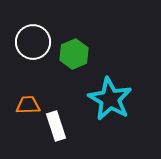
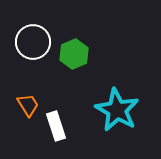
cyan star: moved 7 px right, 11 px down
orange trapezoid: rotated 60 degrees clockwise
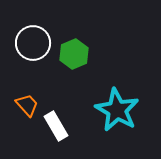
white circle: moved 1 px down
orange trapezoid: moved 1 px left; rotated 10 degrees counterclockwise
white rectangle: rotated 12 degrees counterclockwise
